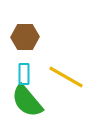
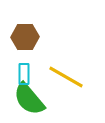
green semicircle: moved 2 px right, 2 px up
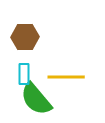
yellow line: rotated 30 degrees counterclockwise
green semicircle: moved 7 px right
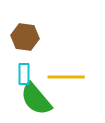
brown hexagon: rotated 8 degrees clockwise
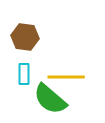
green semicircle: moved 14 px right; rotated 9 degrees counterclockwise
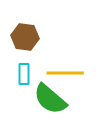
yellow line: moved 1 px left, 4 px up
